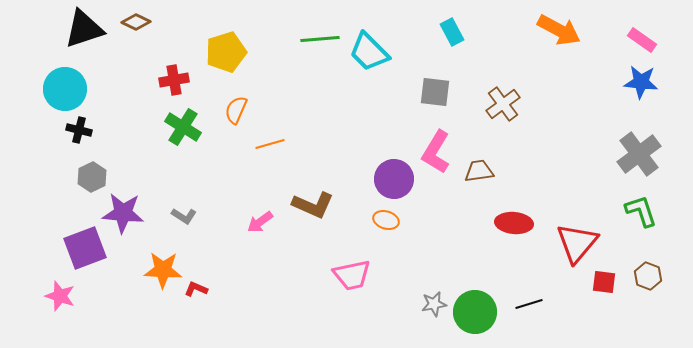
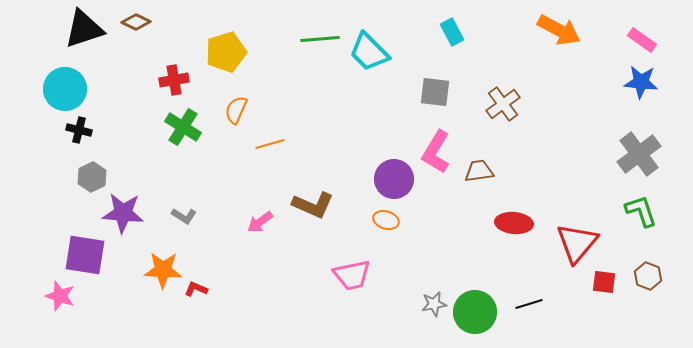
purple square: moved 7 px down; rotated 30 degrees clockwise
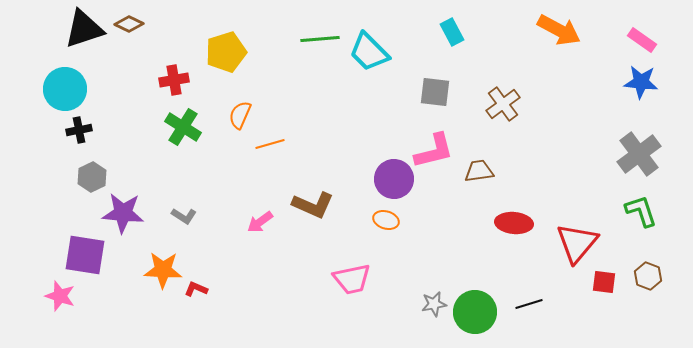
brown diamond: moved 7 px left, 2 px down
orange semicircle: moved 4 px right, 5 px down
black cross: rotated 25 degrees counterclockwise
pink L-shape: moved 2 px left, 1 px up; rotated 135 degrees counterclockwise
pink trapezoid: moved 4 px down
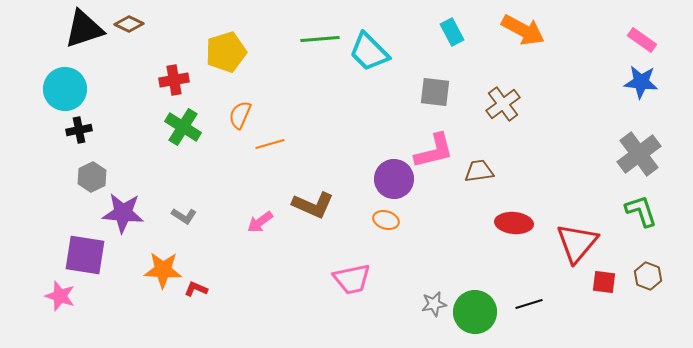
orange arrow: moved 36 px left
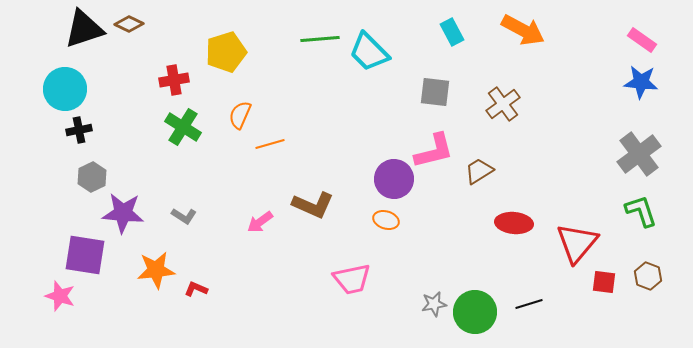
brown trapezoid: rotated 24 degrees counterclockwise
orange star: moved 7 px left; rotated 9 degrees counterclockwise
